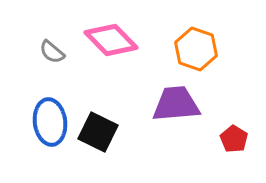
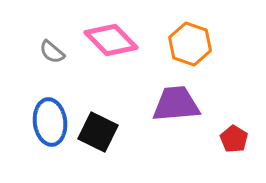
orange hexagon: moved 6 px left, 5 px up
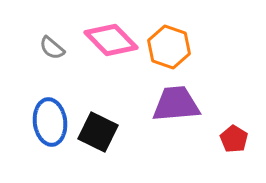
orange hexagon: moved 21 px left, 3 px down
gray semicircle: moved 4 px up
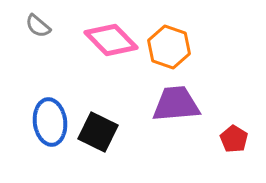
gray semicircle: moved 14 px left, 22 px up
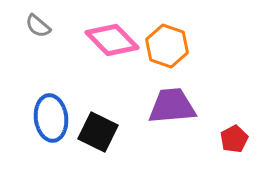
pink diamond: moved 1 px right
orange hexagon: moved 2 px left, 1 px up
purple trapezoid: moved 4 px left, 2 px down
blue ellipse: moved 1 px right, 4 px up
red pentagon: rotated 12 degrees clockwise
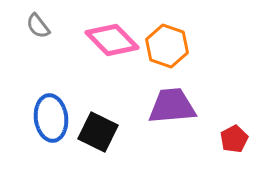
gray semicircle: rotated 12 degrees clockwise
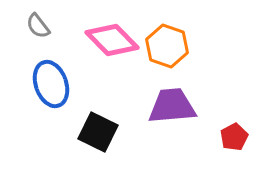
blue ellipse: moved 34 px up; rotated 12 degrees counterclockwise
red pentagon: moved 2 px up
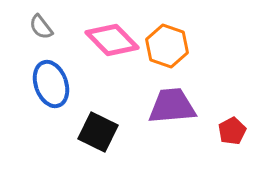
gray semicircle: moved 3 px right, 1 px down
red pentagon: moved 2 px left, 6 px up
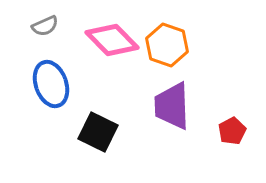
gray semicircle: moved 4 px right, 1 px up; rotated 76 degrees counterclockwise
orange hexagon: moved 1 px up
purple trapezoid: rotated 87 degrees counterclockwise
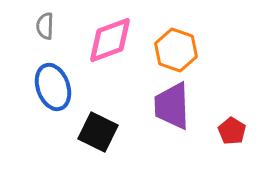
gray semicircle: rotated 116 degrees clockwise
pink diamond: moved 2 px left; rotated 66 degrees counterclockwise
orange hexagon: moved 9 px right, 5 px down
blue ellipse: moved 2 px right, 3 px down
red pentagon: rotated 12 degrees counterclockwise
